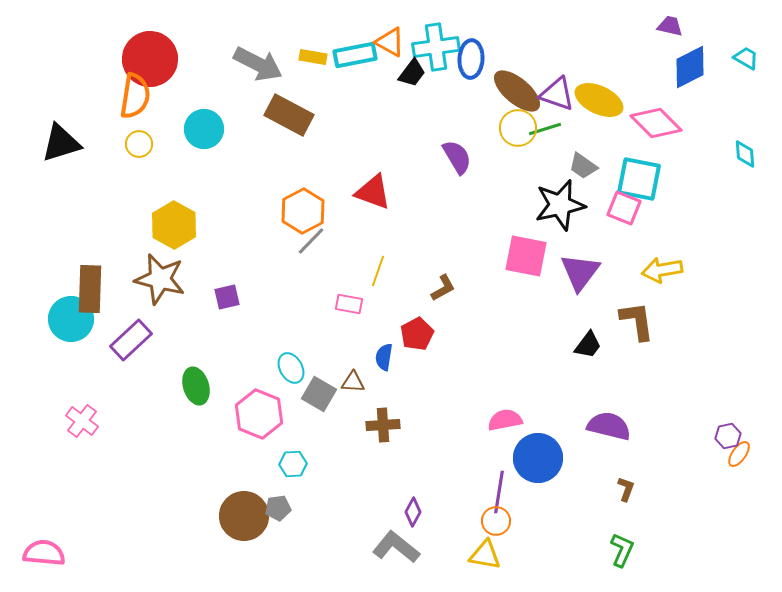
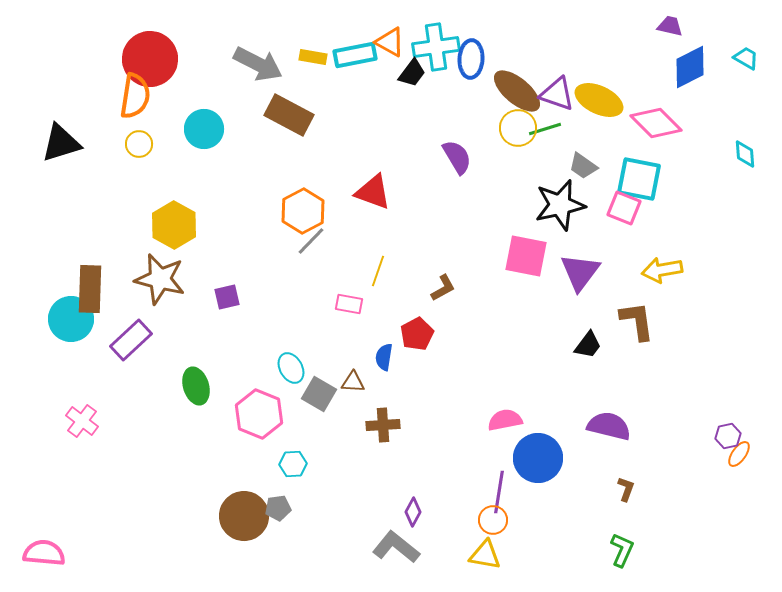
orange circle at (496, 521): moved 3 px left, 1 px up
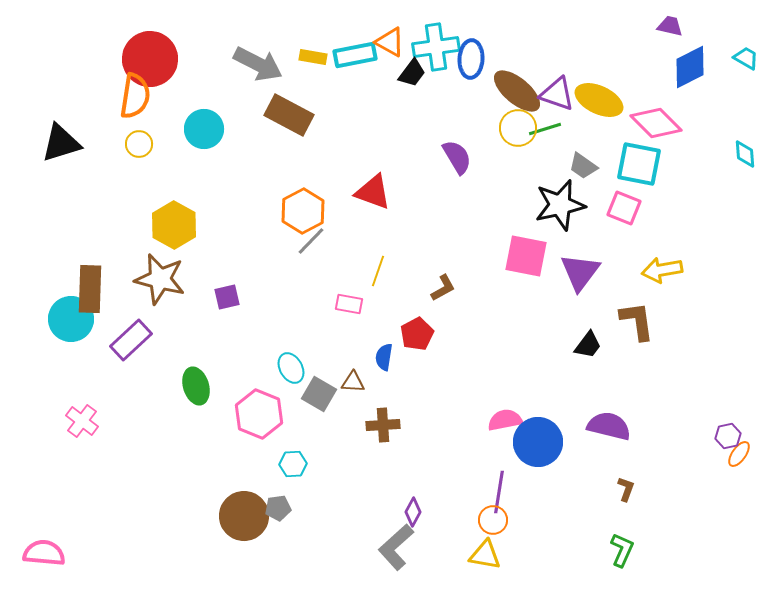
cyan square at (639, 179): moved 15 px up
blue circle at (538, 458): moved 16 px up
gray L-shape at (396, 547): rotated 81 degrees counterclockwise
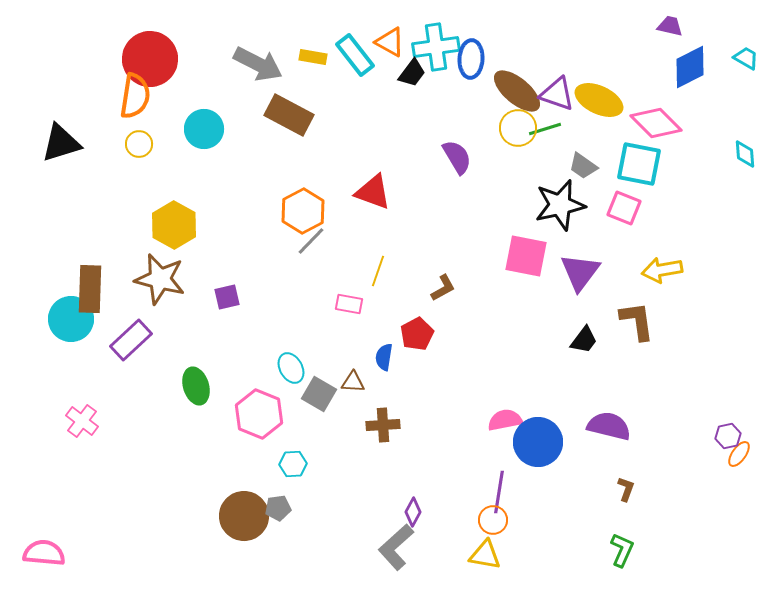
cyan rectangle at (355, 55): rotated 63 degrees clockwise
black trapezoid at (588, 345): moved 4 px left, 5 px up
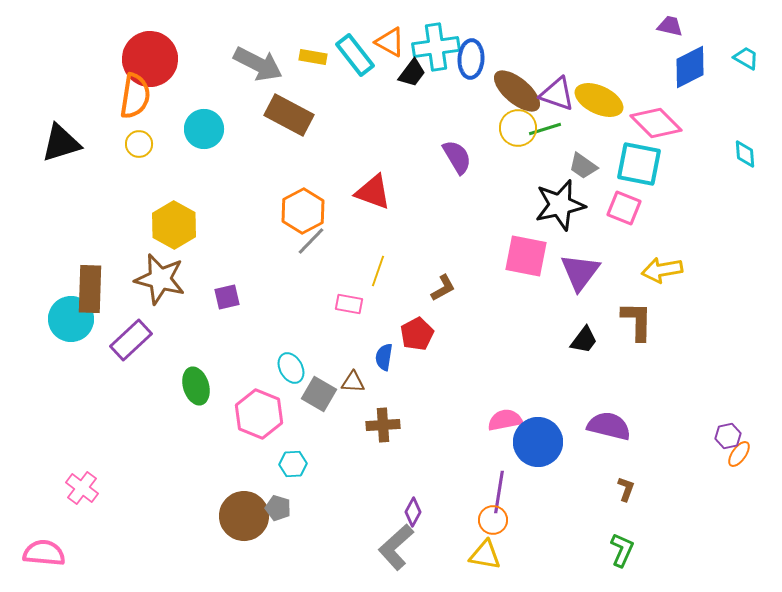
brown L-shape at (637, 321): rotated 9 degrees clockwise
pink cross at (82, 421): moved 67 px down
gray pentagon at (278, 508): rotated 25 degrees clockwise
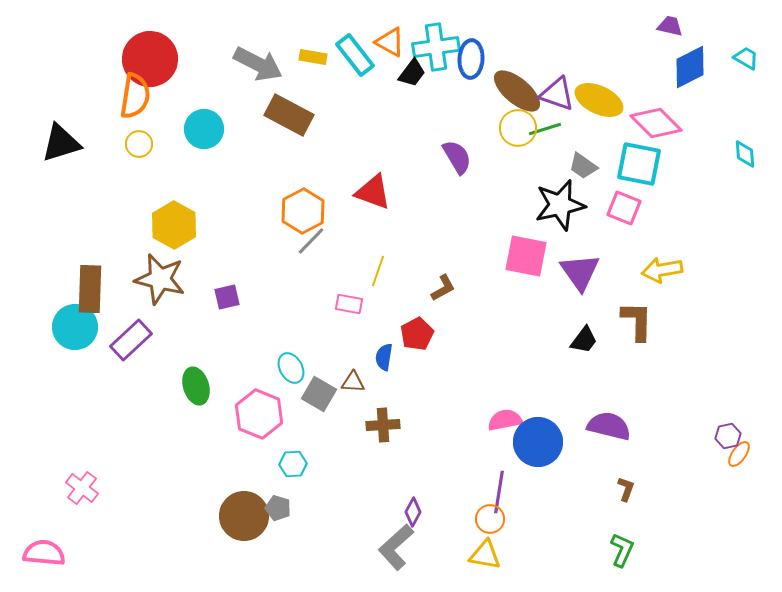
purple triangle at (580, 272): rotated 12 degrees counterclockwise
cyan circle at (71, 319): moved 4 px right, 8 px down
orange circle at (493, 520): moved 3 px left, 1 px up
